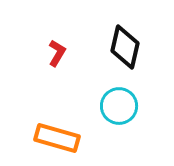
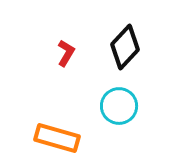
black diamond: rotated 30 degrees clockwise
red L-shape: moved 9 px right
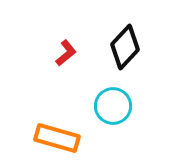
red L-shape: rotated 20 degrees clockwise
cyan circle: moved 6 px left
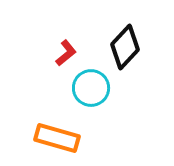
cyan circle: moved 22 px left, 18 px up
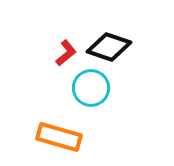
black diamond: moved 16 px left; rotated 66 degrees clockwise
orange rectangle: moved 2 px right, 1 px up
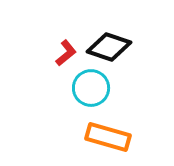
orange rectangle: moved 49 px right
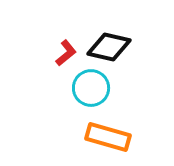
black diamond: rotated 6 degrees counterclockwise
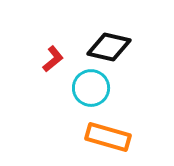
red L-shape: moved 13 px left, 6 px down
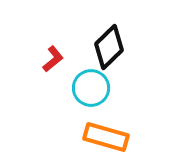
black diamond: rotated 57 degrees counterclockwise
orange rectangle: moved 2 px left
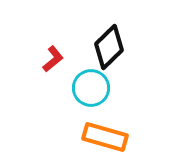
orange rectangle: moved 1 px left
